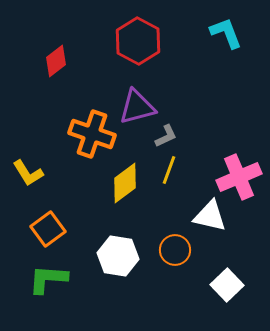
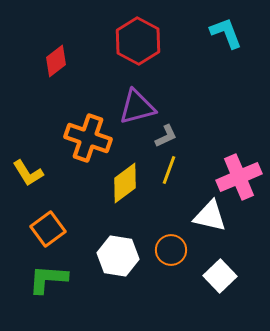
orange cross: moved 4 px left, 4 px down
orange circle: moved 4 px left
white square: moved 7 px left, 9 px up
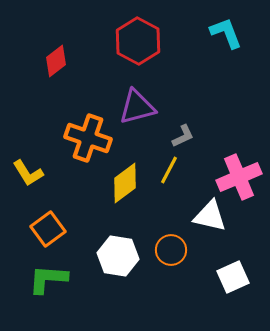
gray L-shape: moved 17 px right
yellow line: rotated 8 degrees clockwise
white square: moved 13 px right, 1 px down; rotated 20 degrees clockwise
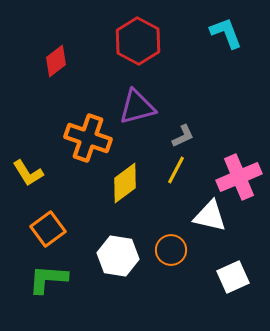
yellow line: moved 7 px right
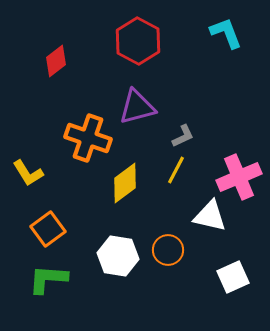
orange circle: moved 3 px left
